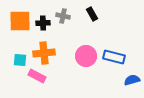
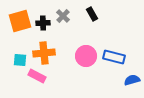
gray cross: rotated 32 degrees clockwise
orange square: rotated 15 degrees counterclockwise
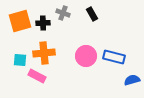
gray cross: moved 3 px up; rotated 24 degrees counterclockwise
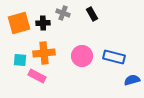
orange square: moved 1 px left, 2 px down
pink circle: moved 4 px left
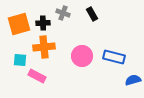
orange square: moved 1 px down
orange cross: moved 6 px up
blue semicircle: moved 1 px right
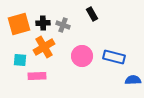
gray cross: moved 12 px down
orange cross: rotated 25 degrees counterclockwise
pink rectangle: rotated 30 degrees counterclockwise
blue semicircle: rotated 14 degrees clockwise
